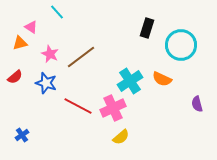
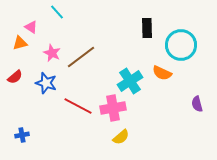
black rectangle: rotated 18 degrees counterclockwise
pink star: moved 2 px right, 1 px up
orange semicircle: moved 6 px up
pink cross: rotated 15 degrees clockwise
blue cross: rotated 24 degrees clockwise
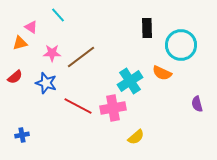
cyan line: moved 1 px right, 3 px down
pink star: rotated 24 degrees counterclockwise
yellow semicircle: moved 15 px right
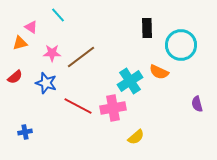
orange semicircle: moved 3 px left, 1 px up
blue cross: moved 3 px right, 3 px up
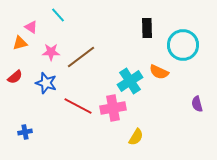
cyan circle: moved 2 px right
pink star: moved 1 px left, 1 px up
yellow semicircle: rotated 18 degrees counterclockwise
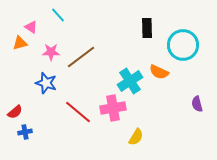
red semicircle: moved 35 px down
red line: moved 6 px down; rotated 12 degrees clockwise
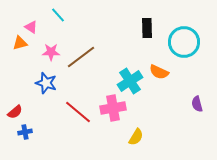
cyan circle: moved 1 px right, 3 px up
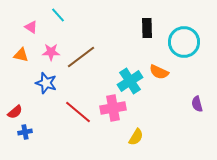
orange triangle: moved 1 px right, 12 px down; rotated 28 degrees clockwise
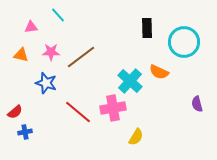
pink triangle: rotated 40 degrees counterclockwise
cyan cross: rotated 15 degrees counterclockwise
